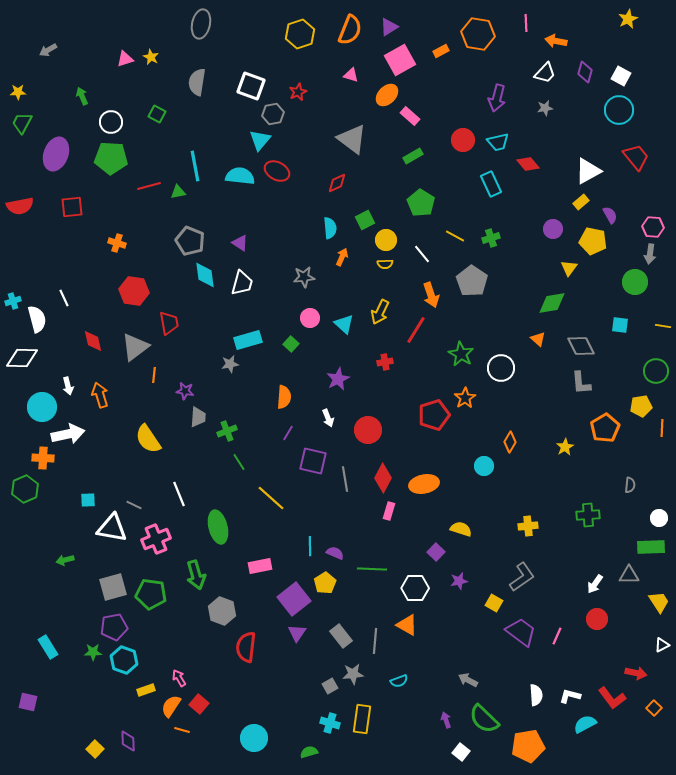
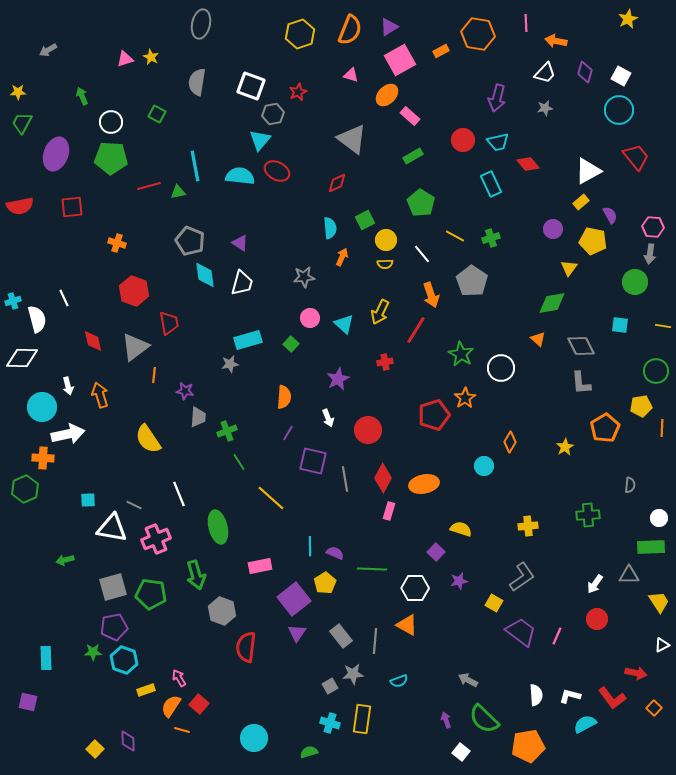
red hexagon at (134, 291): rotated 12 degrees clockwise
cyan rectangle at (48, 647): moved 2 px left, 11 px down; rotated 30 degrees clockwise
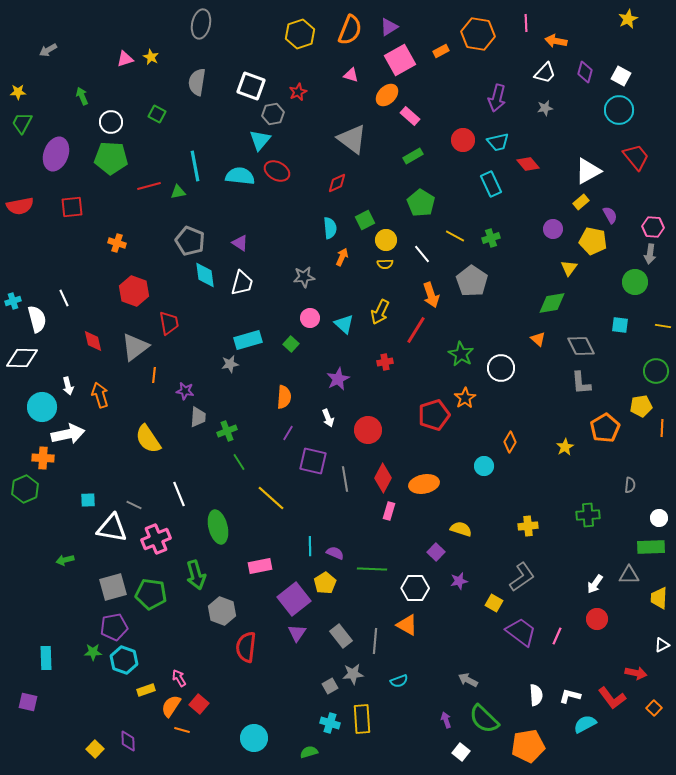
yellow trapezoid at (659, 602): moved 4 px up; rotated 145 degrees counterclockwise
yellow rectangle at (362, 719): rotated 12 degrees counterclockwise
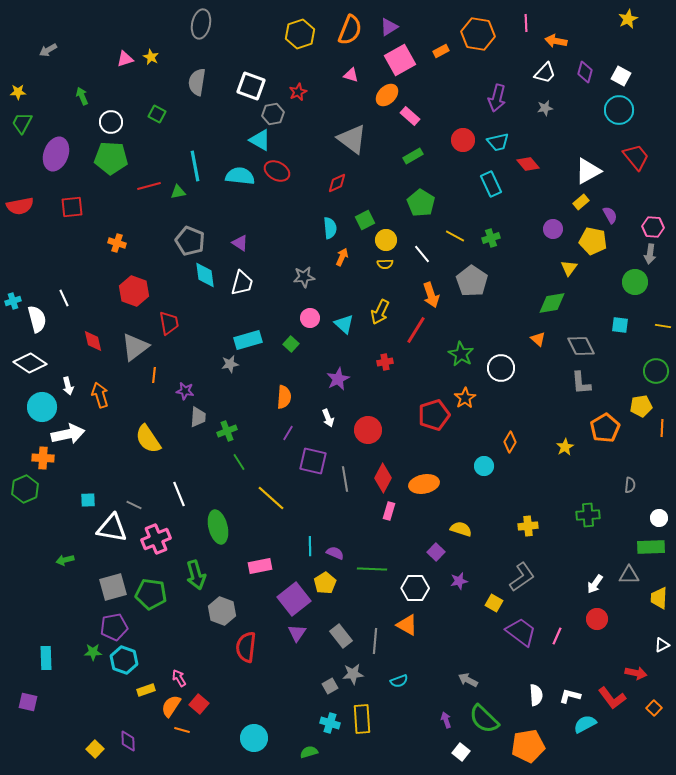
cyan triangle at (260, 140): rotated 40 degrees counterclockwise
white diamond at (22, 358): moved 8 px right, 5 px down; rotated 32 degrees clockwise
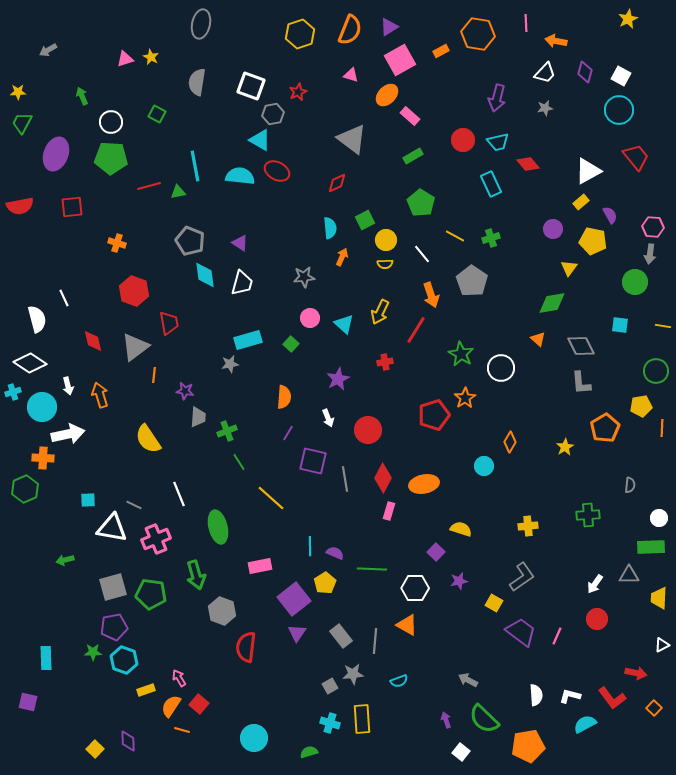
cyan cross at (13, 301): moved 91 px down
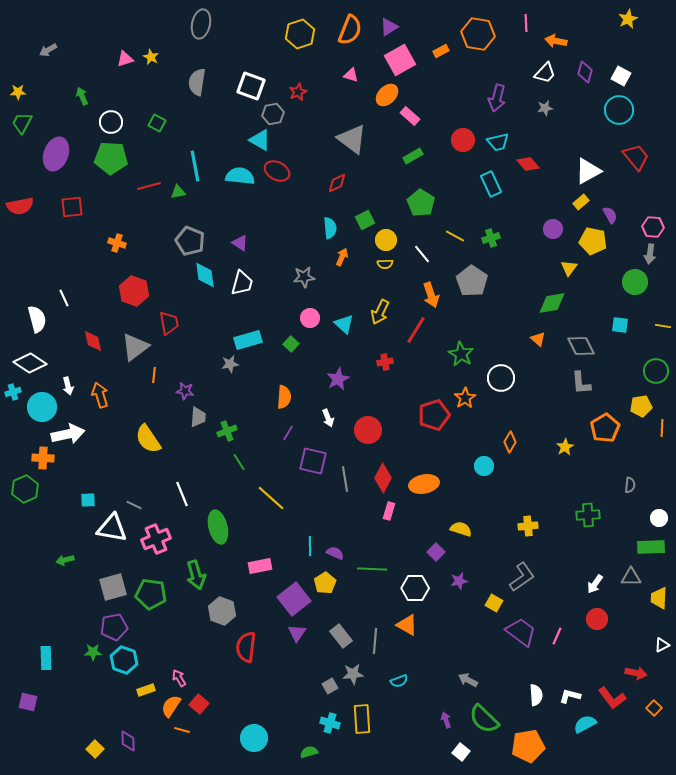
green square at (157, 114): moved 9 px down
white circle at (501, 368): moved 10 px down
white line at (179, 494): moved 3 px right
gray triangle at (629, 575): moved 2 px right, 2 px down
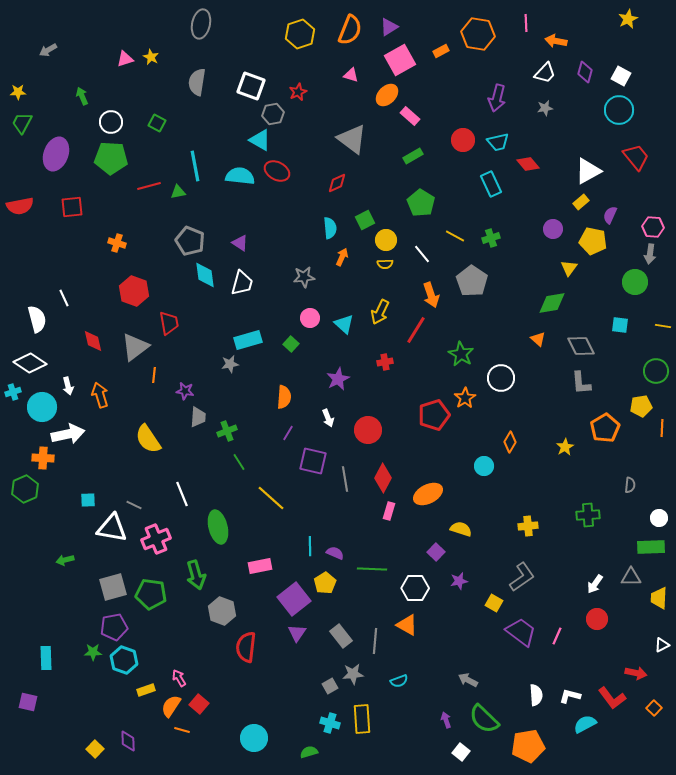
purple semicircle at (610, 215): rotated 126 degrees counterclockwise
orange ellipse at (424, 484): moved 4 px right, 10 px down; rotated 16 degrees counterclockwise
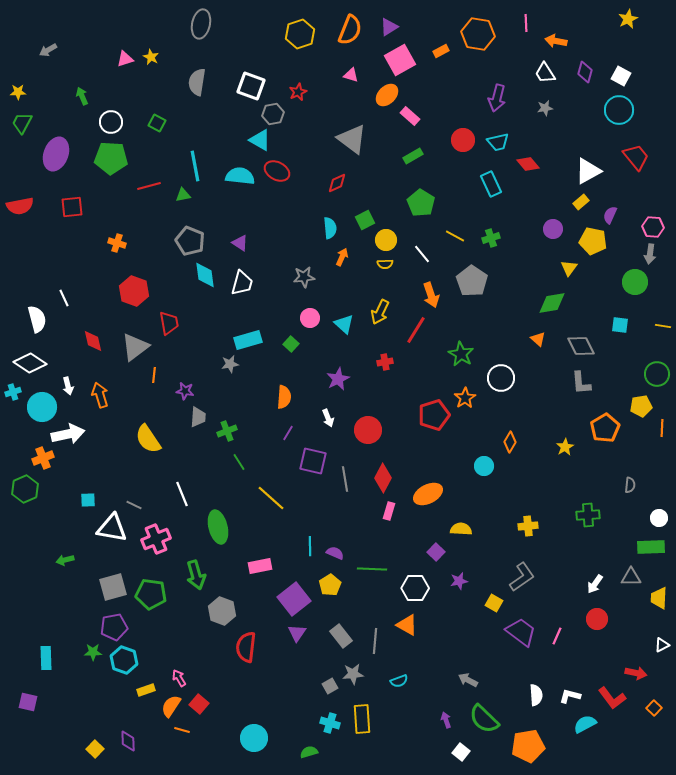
white trapezoid at (545, 73): rotated 105 degrees clockwise
green triangle at (178, 192): moved 5 px right, 3 px down
green circle at (656, 371): moved 1 px right, 3 px down
orange cross at (43, 458): rotated 25 degrees counterclockwise
yellow semicircle at (461, 529): rotated 15 degrees counterclockwise
yellow pentagon at (325, 583): moved 5 px right, 2 px down
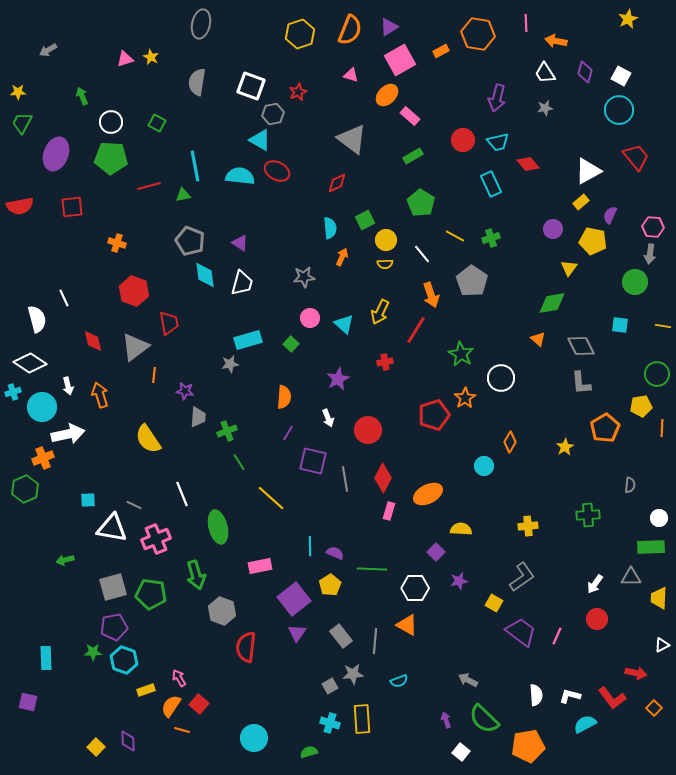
yellow square at (95, 749): moved 1 px right, 2 px up
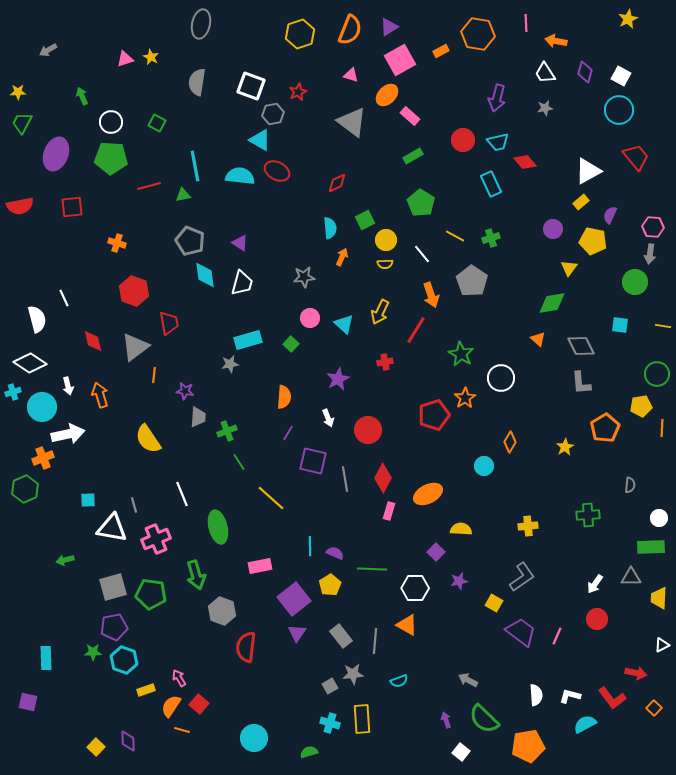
gray triangle at (352, 139): moved 17 px up
red diamond at (528, 164): moved 3 px left, 2 px up
gray line at (134, 505): rotated 49 degrees clockwise
